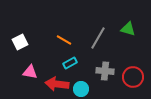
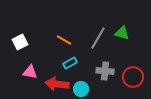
green triangle: moved 6 px left, 4 px down
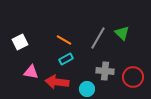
green triangle: rotated 28 degrees clockwise
cyan rectangle: moved 4 px left, 4 px up
pink triangle: moved 1 px right
red arrow: moved 2 px up
cyan circle: moved 6 px right
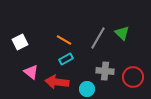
pink triangle: rotated 28 degrees clockwise
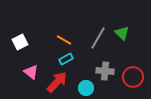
red arrow: rotated 125 degrees clockwise
cyan circle: moved 1 px left, 1 px up
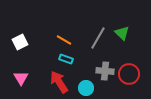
cyan rectangle: rotated 48 degrees clockwise
pink triangle: moved 10 px left, 6 px down; rotated 21 degrees clockwise
red circle: moved 4 px left, 3 px up
red arrow: moved 2 px right; rotated 75 degrees counterclockwise
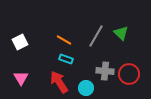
green triangle: moved 1 px left
gray line: moved 2 px left, 2 px up
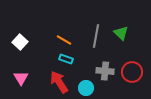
gray line: rotated 20 degrees counterclockwise
white square: rotated 21 degrees counterclockwise
red circle: moved 3 px right, 2 px up
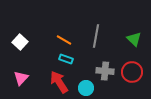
green triangle: moved 13 px right, 6 px down
pink triangle: rotated 14 degrees clockwise
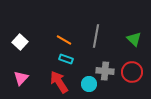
cyan circle: moved 3 px right, 4 px up
